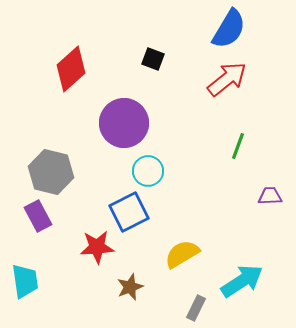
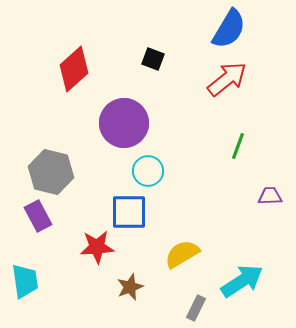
red diamond: moved 3 px right
blue square: rotated 27 degrees clockwise
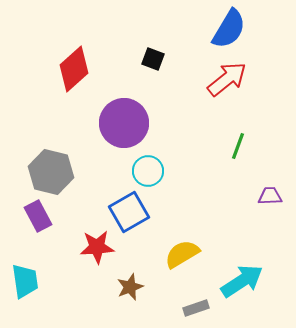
blue square: rotated 30 degrees counterclockwise
gray rectangle: rotated 45 degrees clockwise
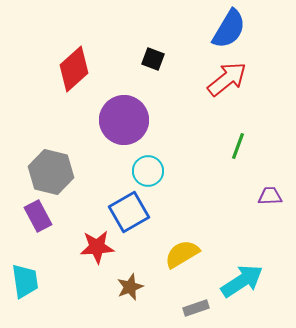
purple circle: moved 3 px up
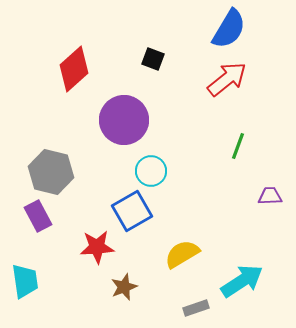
cyan circle: moved 3 px right
blue square: moved 3 px right, 1 px up
brown star: moved 6 px left
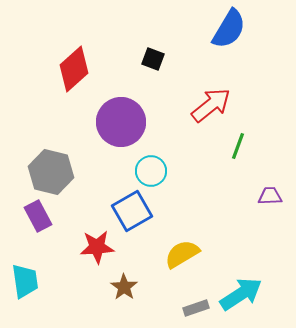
red arrow: moved 16 px left, 26 px down
purple circle: moved 3 px left, 2 px down
cyan arrow: moved 1 px left, 13 px down
brown star: rotated 16 degrees counterclockwise
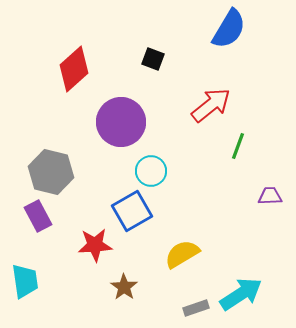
red star: moved 2 px left, 2 px up
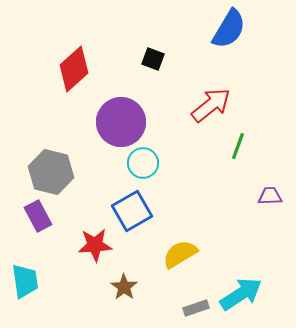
cyan circle: moved 8 px left, 8 px up
yellow semicircle: moved 2 px left
